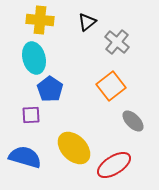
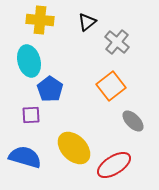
cyan ellipse: moved 5 px left, 3 px down
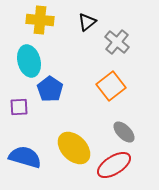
purple square: moved 12 px left, 8 px up
gray ellipse: moved 9 px left, 11 px down
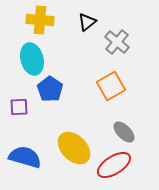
cyan ellipse: moved 3 px right, 2 px up
orange square: rotated 8 degrees clockwise
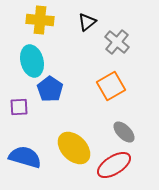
cyan ellipse: moved 2 px down
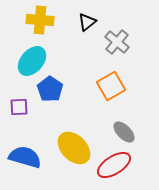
cyan ellipse: rotated 56 degrees clockwise
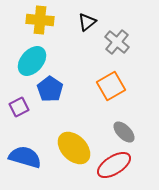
purple square: rotated 24 degrees counterclockwise
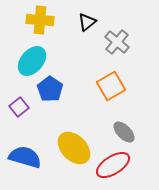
purple square: rotated 12 degrees counterclockwise
red ellipse: moved 1 px left
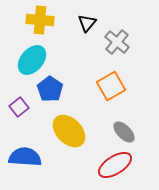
black triangle: moved 1 px down; rotated 12 degrees counterclockwise
cyan ellipse: moved 1 px up
yellow ellipse: moved 5 px left, 17 px up
blue semicircle: rotated 12 degrees counterclockwise
red ellipse: moved 2 px right
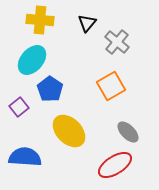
gray ellipse: moved 4 px right
